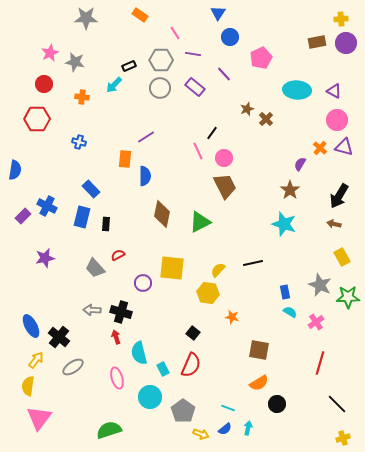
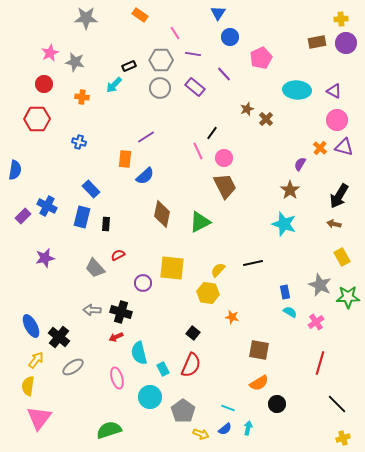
blue semicircle at (145, 176): rotated 48 degrees clockwise
red arrow at (116, 337): rotated 96 degrees counterclockwise
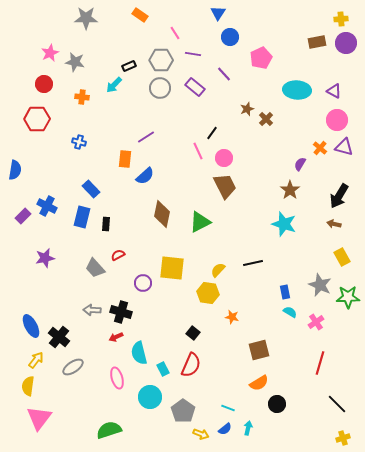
brown square at (259, 350): rotated 25 degrees counterclockwise
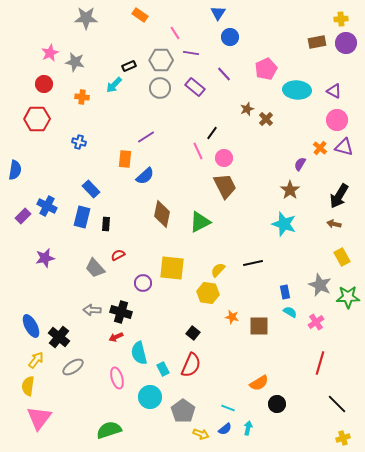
purple line at (193, 54): moved 2 px left, 1 px up
pink pentagon at (261, 58): moved 5 px right, 11 px down
brown square at (259, 350): moved 24 px up; rotated 15 degrees clockwise
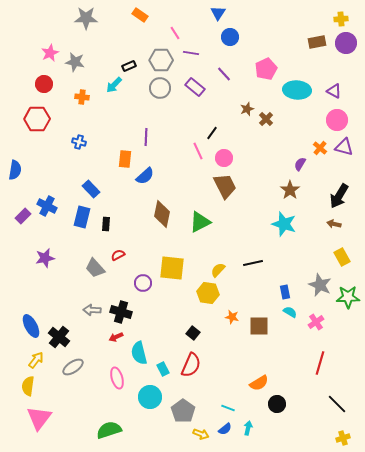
purple line at (146, 137): rotated 54 degrees counterclockwise
